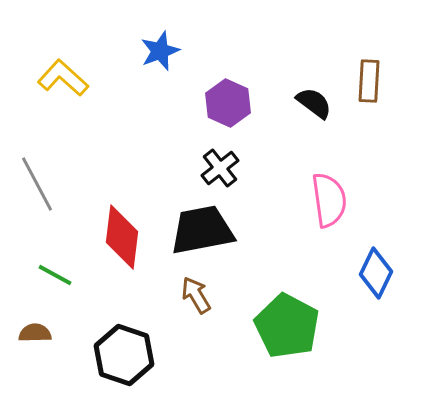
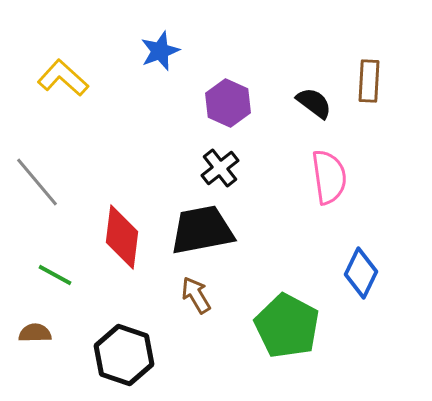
gray line: moved 2 px up; rotated 12 degrees counterclockwise
pink semicircle: moved 23 px up
blue diamond: moved 15 px left
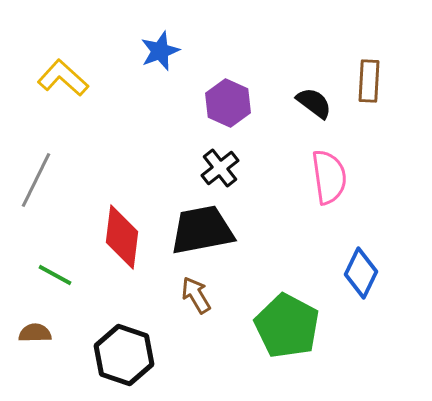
gray line: moved 1 px left, 2 px up; rotated 66 degrees clockwise
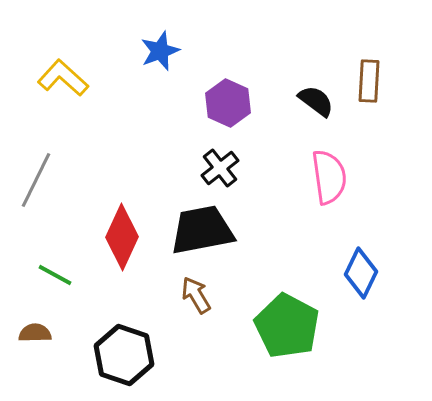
black semicircle: moved 2 px right, 2 px up
red diamond: rotated 18 degrees clockwise
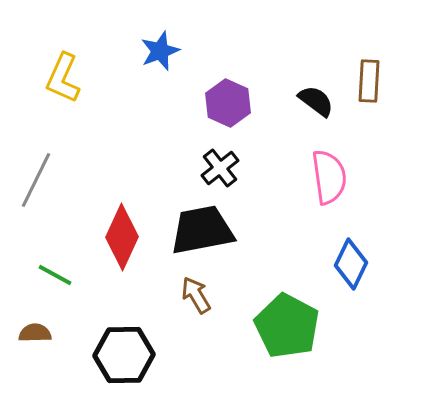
yellow L-shape: rotated 108 degrees counterclockwise
blue diamond: moved 10 px left, 9 px up
black hexagon: rotated 20 degrees counterclockwise
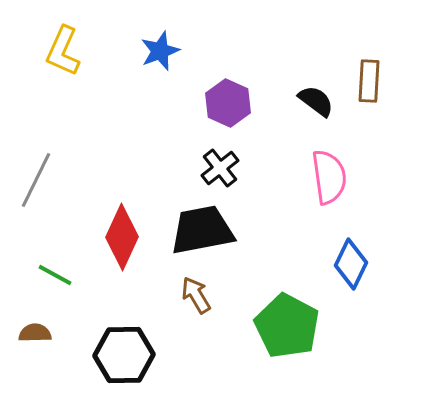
yellow L-shape: moved 27 px up
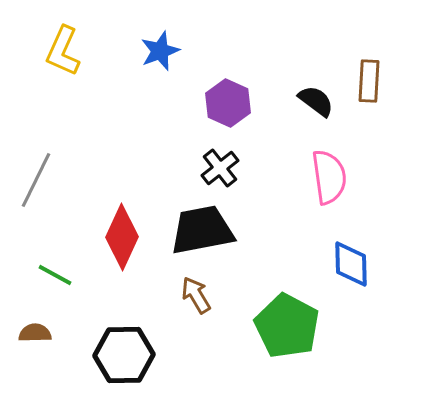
blue diamond: rotated 27 degrees counterclockwise
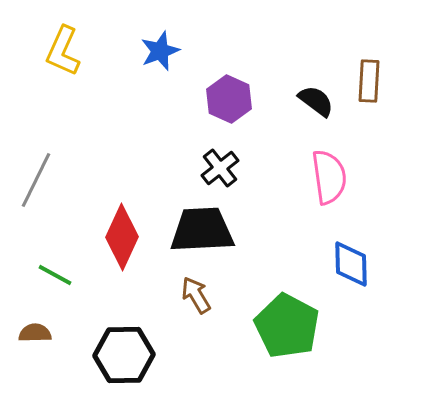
purple hexagon: moved 1 px right, 4 px up
black trapezoid: rotated 8 degrees clockwise
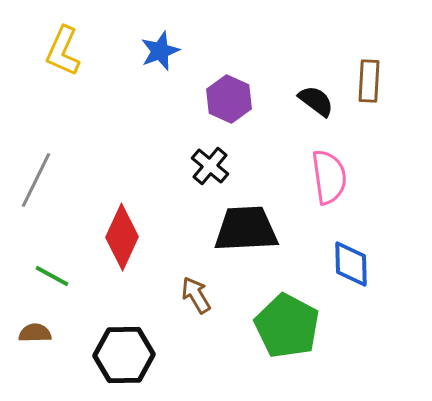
black cross: moved 10 px left, 2 px up; rotated 12 degrees counterclockwise
black trapezoid: moved 44 px right, 1 px up
green line: moved 3 px left, 1 px down
